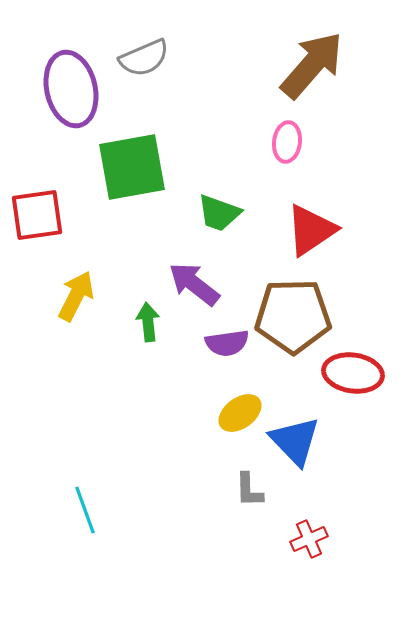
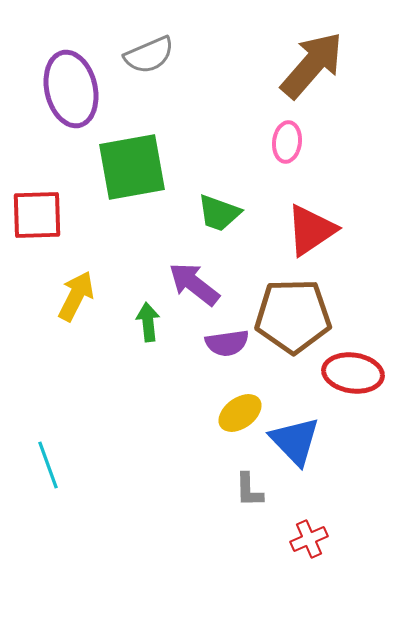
gray semicircle: moved 5 px right, 3 px up
red square: rotated 6 degrees clockwise
cyan line: moved 37 px left, 45 px up
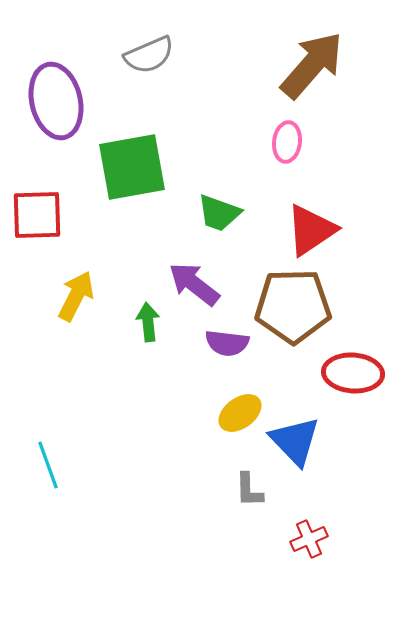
purple ellipse: moved 15 px left, 12 px down
brown pentagon: moved 10 px up
purple semicircle: rotated 15 degrees clockwise
red ellipse: rotated 4 degrees counterclockwise
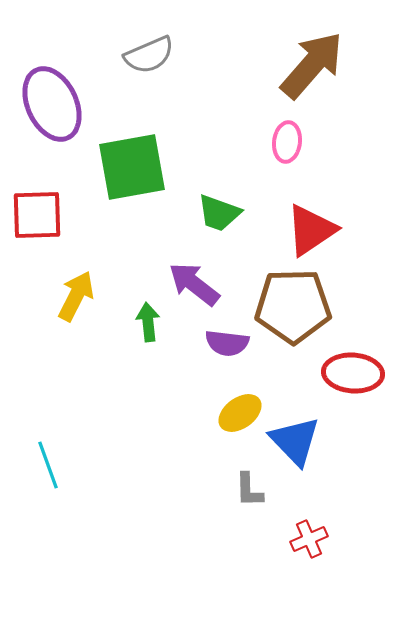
purple ellipse: moved 4 px left, 3 px down; rotated 12 degrees counterclockwise
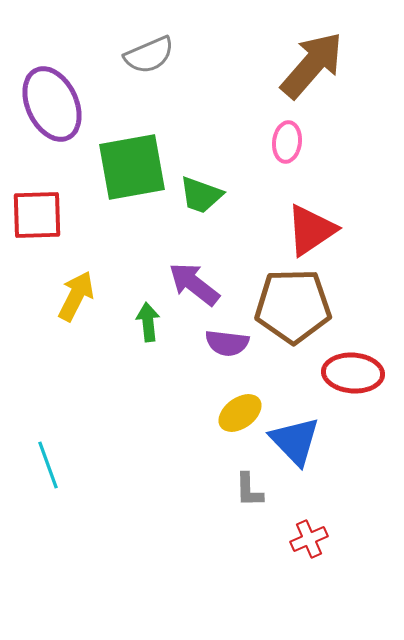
green trapezoid: moved 18 px left, 18 px up
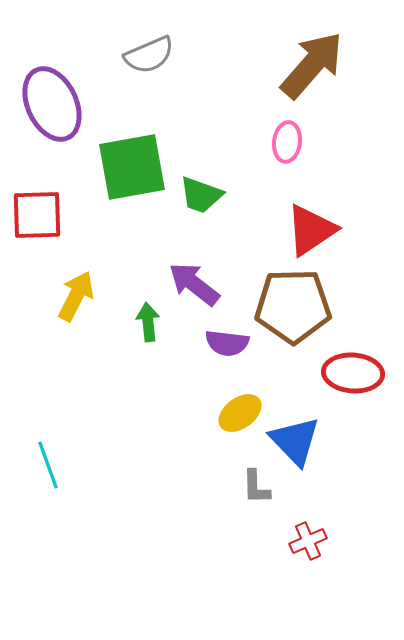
gray L-shape: moved 7 px right, 3 px up
red cross: moved 1 px left, 2 px down
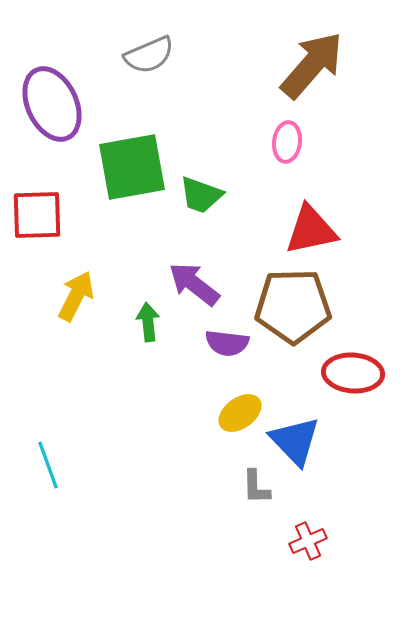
red triangle: rotated 22 degrees clockwise
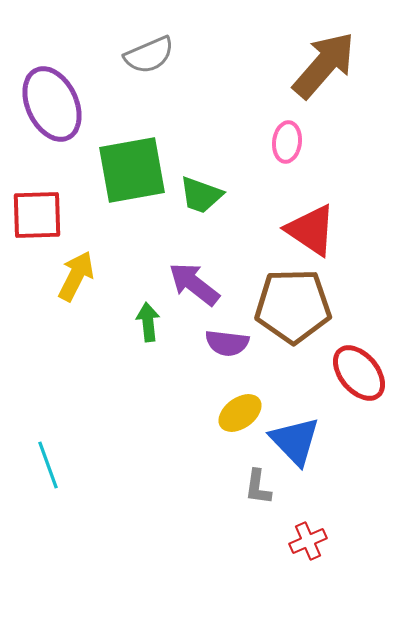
brown arrow: moved 12 px right
green square: moved 3 px down
red triangle: rotated 46 degrees clockwise
yellow arrow: moved 20 px up
red ellipse: moved 6 px right; rotated 46 degrees clockwise
gray L-shape: moved 2 px right; rotated 9 degrees clockwise
